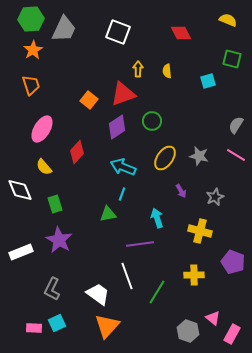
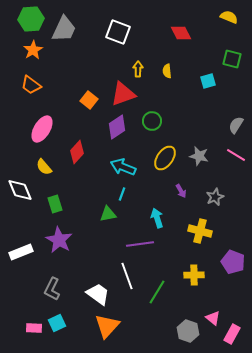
yellow semicircle at (228, 20): moved 1 px right, 3 px up
orange trapezoid at (31, 85): rotated 145 degrees clockwise
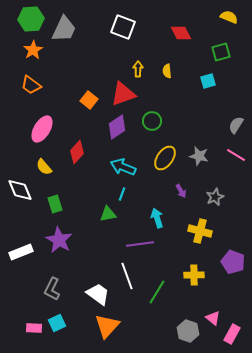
white square at (118, 32): moved 5 px right, 5 px up
green square at (232, 59): moved 11 px left, 7 px up; rotated 30 degrees counterclockwise
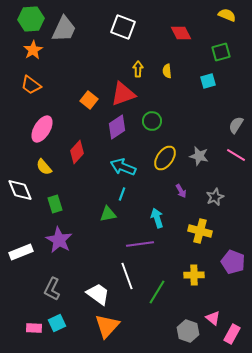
yellow semicircle at (229, 17): moved 2 px left, 2 px up
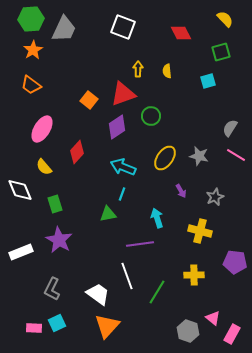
yellow semicircle at (227, 15): moved 2 px left, 4 px down; rotated 24 degrees clockwise
green circle at (152, 121): moved 1 px left, 5 px up
gray semicircle at (236, 125): moved 6 px left, 3 px down
purple pentagon at (233, 262): moved 2 px right; rotated 15 degrees counterclockwise
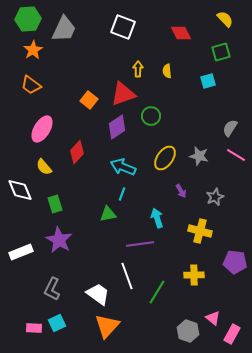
green hexagon at (31, 19): moved 3 px left
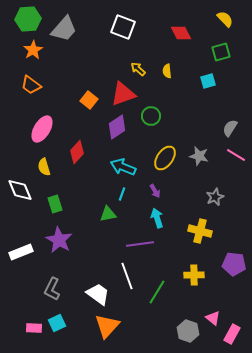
gray trapezoid at (64, 29): rotated 16 degrees clockwise
yellow arrow at (138, 69): rotated 49 degrees counterclockwise
yellow semicircle at (44, 167): rotated 24 degrees clockwise
purple arrow at (181, 191): moved 26 px left
purple pentagon at (235, 262): moved 1 px left, 2 px down
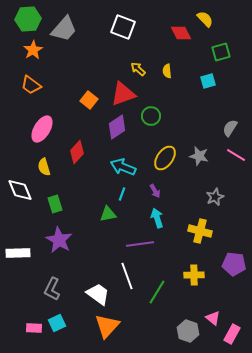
yellow semicircle at (225, 19): moved 20 px left
white rectangle at (21, 252): moved 3 px left, 1 px down; rotated 20 degrees clockwise
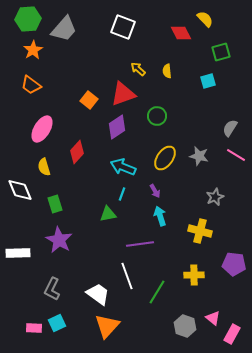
green circle at (151, 116): moved 6 px right
cyan arrow at (157, 218): moved 3 px right, 2 px up
gray hexagon at (188, 331): moved 3 px left, 5 px up
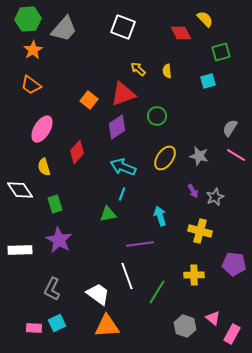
white diamond at (20, 190): rotated 12 degrees counterclockwise
purple arrow at (155, 191): moved 38 px right
white rectangle at (18, 253): moved 2 px right, 3 px up
orange triangle at (107, 326): rotated 44 degrees clockwise
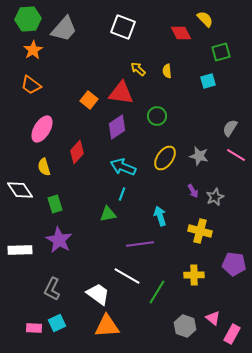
red triangle at (123, 94): moved 2 px left, 1 px up; rotated 28 degrees clockwise
white line at (127, 276): rotated 40 degrees counterclockwise
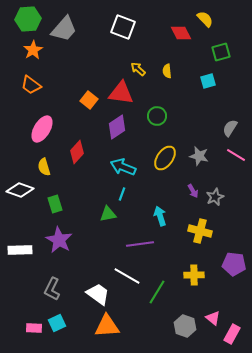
white diamond at (20, 190): rotated 36 degrees counterclockwise
